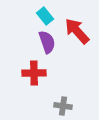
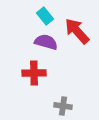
purple semicircle: moved 1 px left; rotated 55 degrees counterclockwise
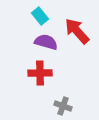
cyan rectangle: moved 5 px left
red cross: moved 6 px right
gray cross: rotated 12 degrees clockwise
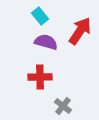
red arrow: moved 3 px right; rotated 76 degrees clockwise
red cross: moved 4 px down
gray cross: rotated 18 degrees clockwise
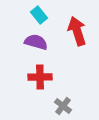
cyan rectangle: moved 1 px left, 1 px up
red arrow: moved 3 px left; rotated 52 degrees counterclockwise
purple semicircle: moved 10 px left
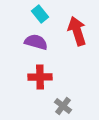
cyan rectangle: moved 1 px right, 1 px up
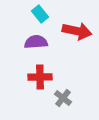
red arrow: rotated 120 degrees clockwise
purple semicircle: rotated 20 degrees counterclockwise
gray cross: moved 8 px up
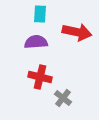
cyan rectangle: rotated 42 degrees clockwise
red arrow: moved 1 px down
red cross: rotated 15 degrees clockwise
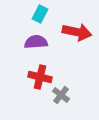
cyan rectangle: rotated 24 degrees clockwise
gray cross: moved 2 px left, 3 px up
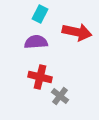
gray cross: moved 1 px left, 1 px down
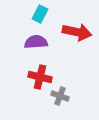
gray cross: rotated 18 degrees counterclockwise
